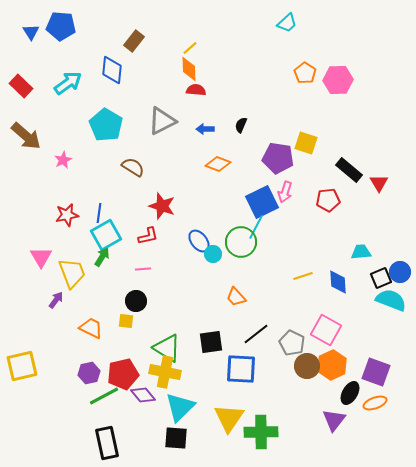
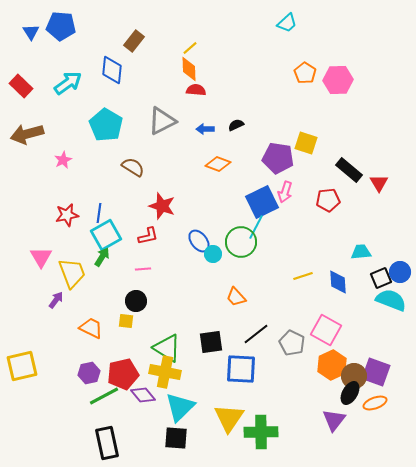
black semicircle at (241, 125): moved 5 px left; rotated 42 degrees clockwise
brown arrow at (26, 136): moved 1 px right, 2 px up; rotated 124 degrees clockwise
brown circle at (307, 366): moved 47 px right, 10 px down
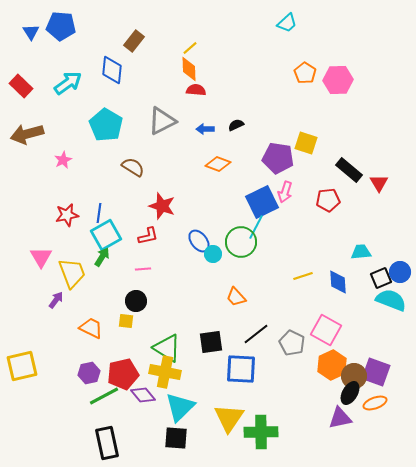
purple triangle at (334, 420): moved 6 px right, 2 px up; rotated 40 degrees clockwise
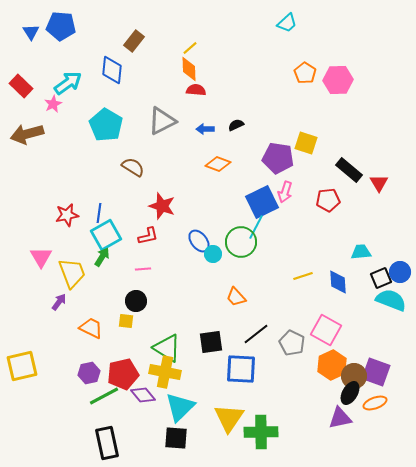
pink star at (63, 160): moved 10 px left, 56 px up
purple arrow at (56, 300): moved 3 px right, 2 px down
